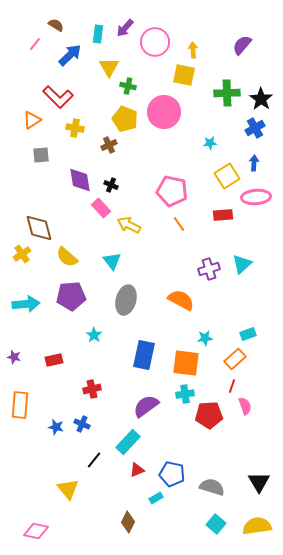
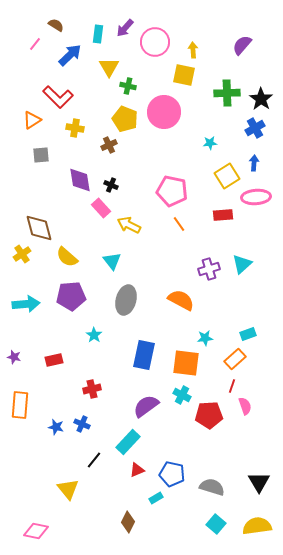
cyan cross at (185, 394): moved 3 px left, 1 px down; rotated 36 degrees clockwise
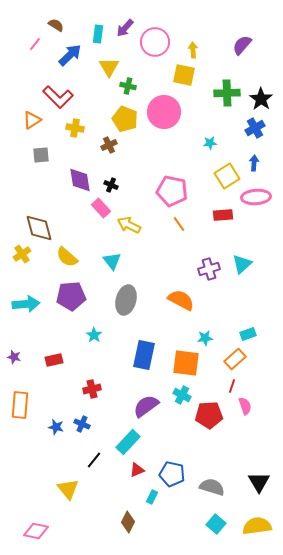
cyan rectangle at (156, 498): moved 4 px left, 1 px up; rotated 32 degrees counterclockwise
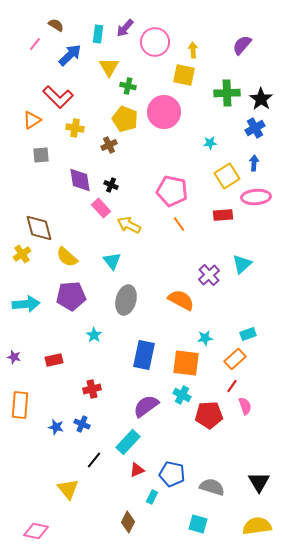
purple cross at (209, 269): moved 6 px down; rotated 25 degrees counterclockwise
red line at (232, 386): rotated 16 degrees clockwise
cyan square at (216, 524): moved 18 px left; rotated 24 degrees counterclockwise
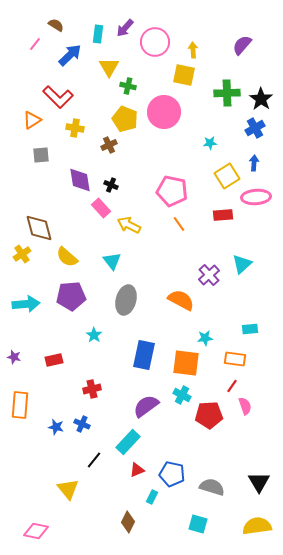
cyan rectangle at (248, 334): moved 2 px right, 5 px up; rotated 14 degrees clockwise
orange rectangle at (235, 359): rotated 50 degrees clockwise
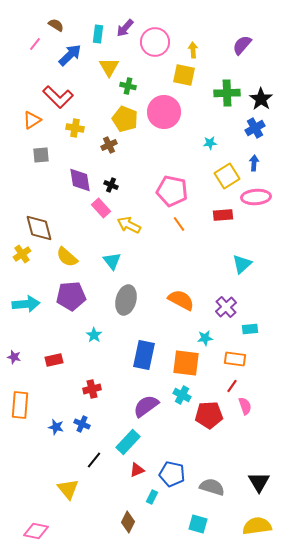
purple cross at (209, 275): moved 17 px right, 32 px down
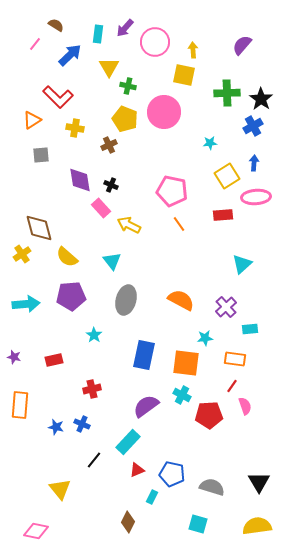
blue cross at (255, 128): moved 2 px left, 2 px up
yellow triangle at (68, 489): moved 8 px left
